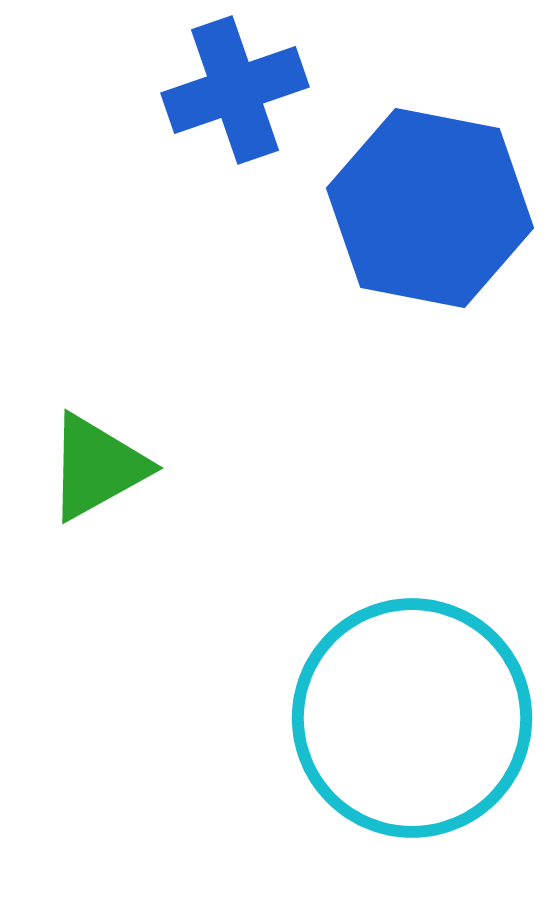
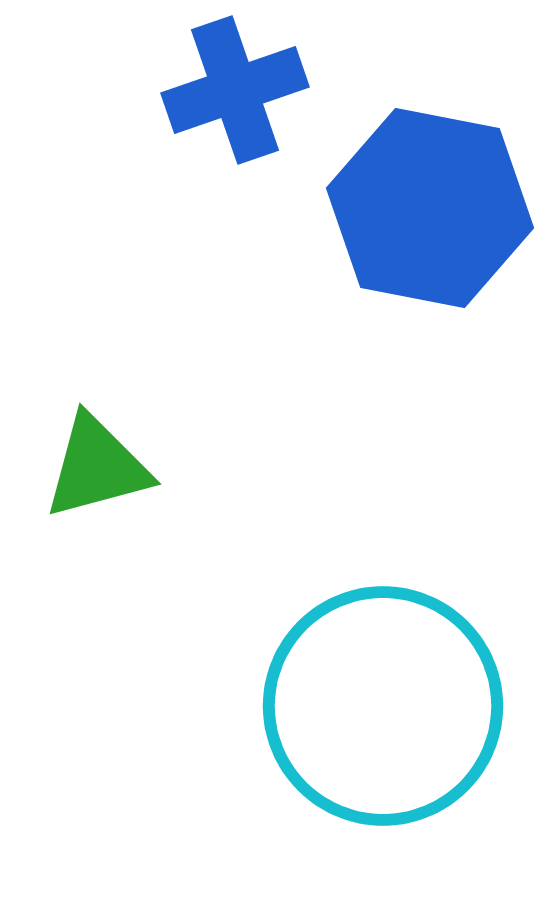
green triangle: rotated 14 degrees clockwise
cyan circle: moved 29 px left, 12 px up
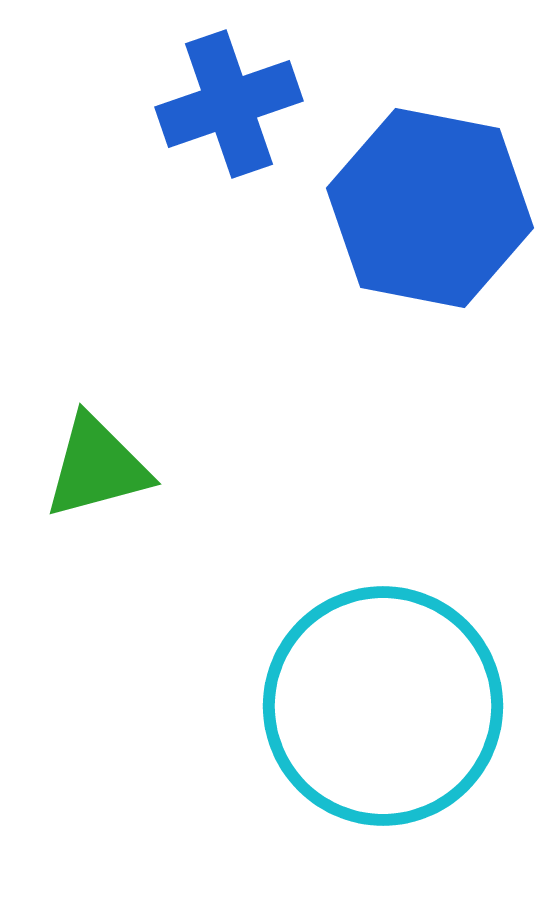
blue cross: moved 6 px left, 14 px down
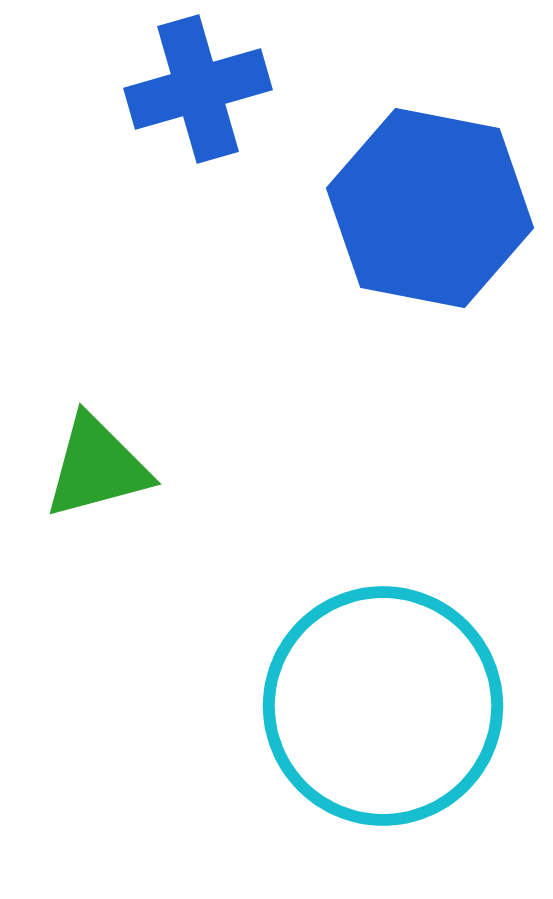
blue cross: moved 31 px left, 15 px up; rotated 3 degrees clockwise
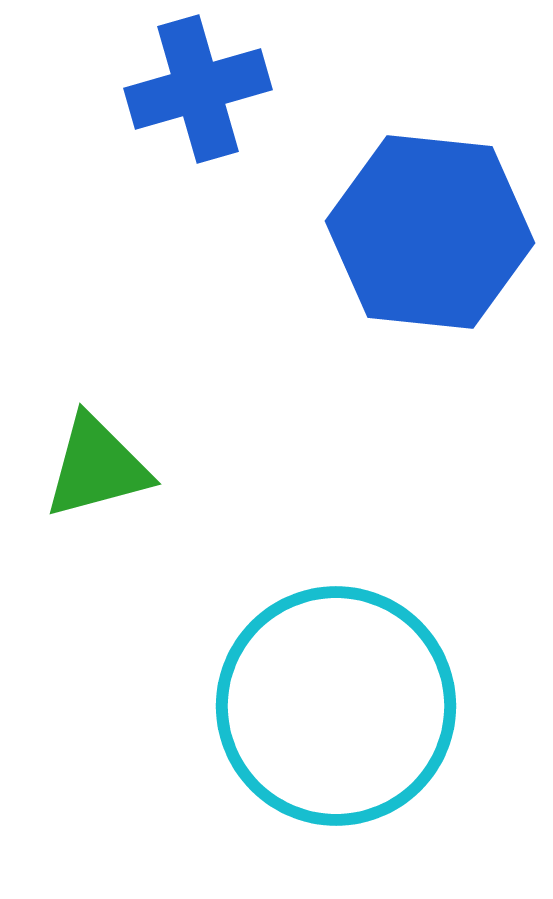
blue hexagon: moved 24 px down; rotated 5 degrees counterclockwise
cyan circle: moved 47 px left
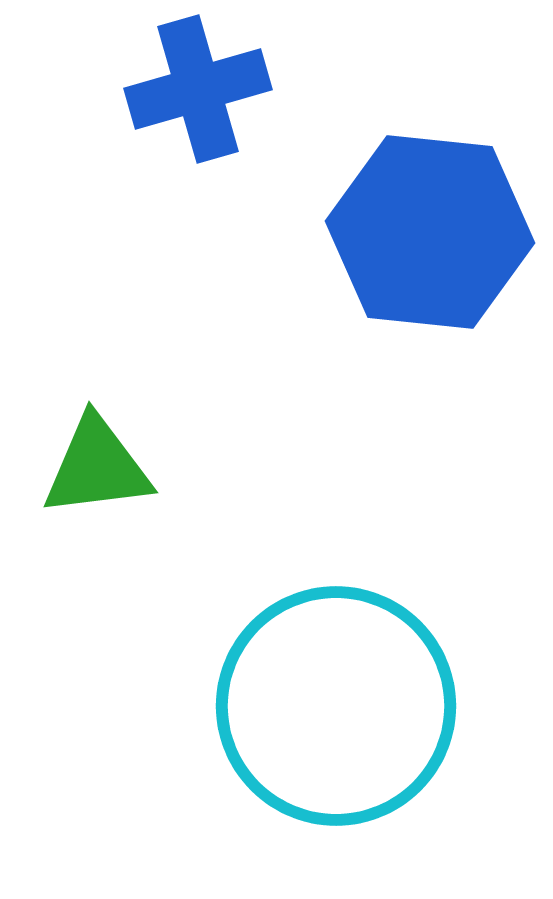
green triangle: rotated 8 degrees clockwise
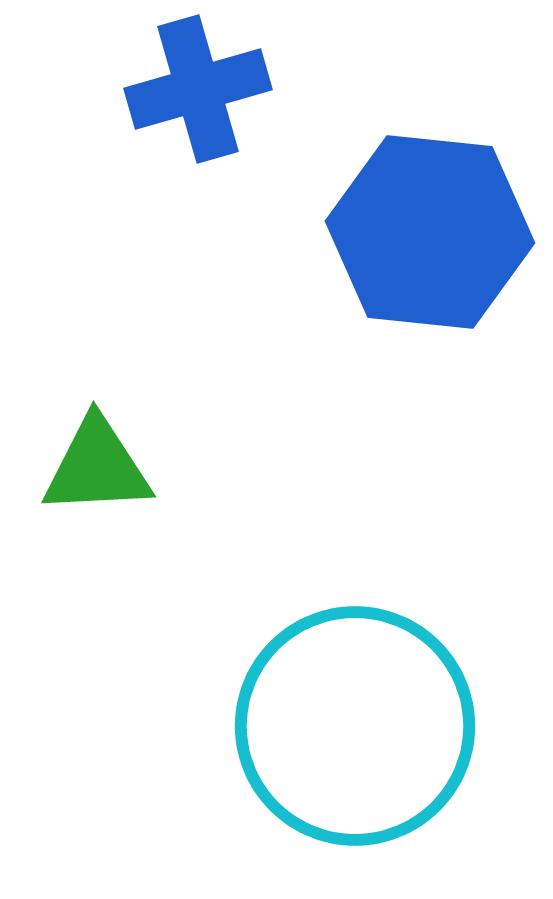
green triangle: rotated 4 degrees clockwise
cyan circle: moved 19 px right, 20 px down
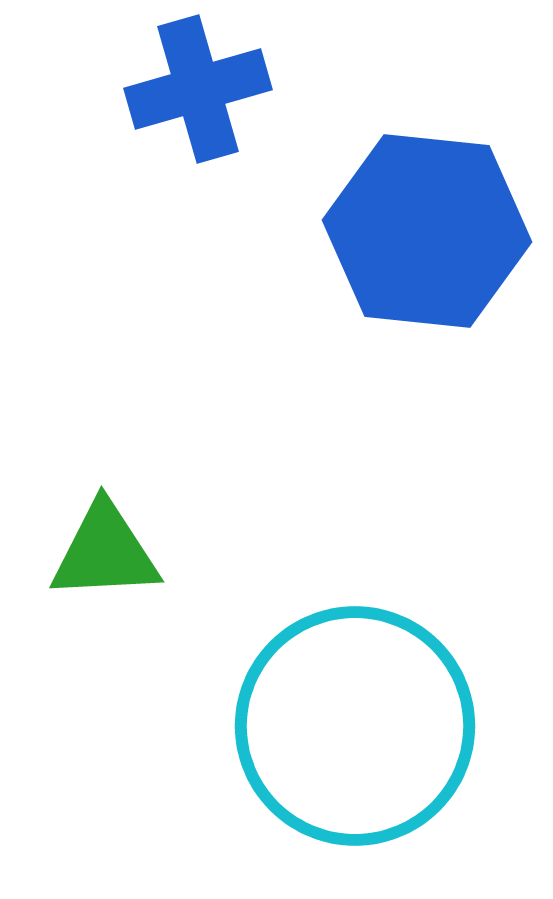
blue hexagon: moved 3 px left, 1 px up
green triangle: moved 8 px right, 85 px down
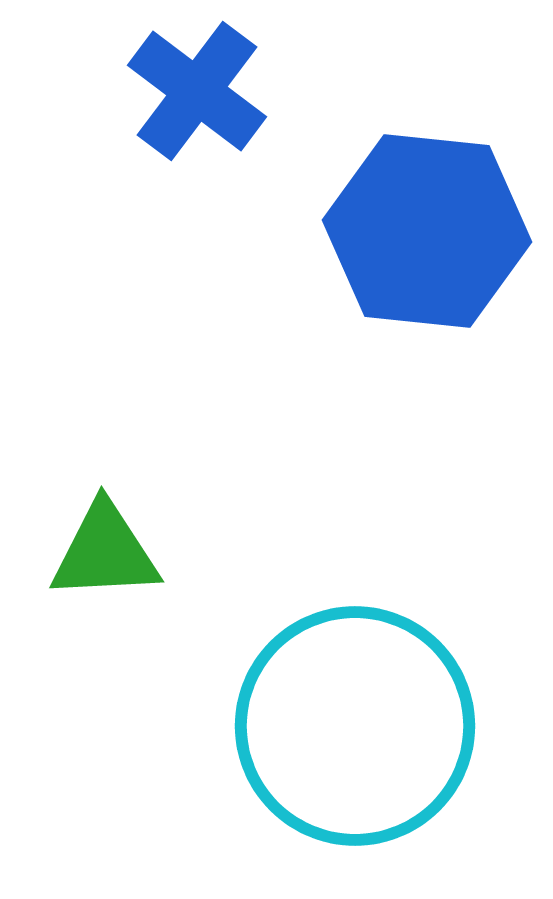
blue cross: moved 1 px left, 2 px down; rotated 37 degrees counterclockwise
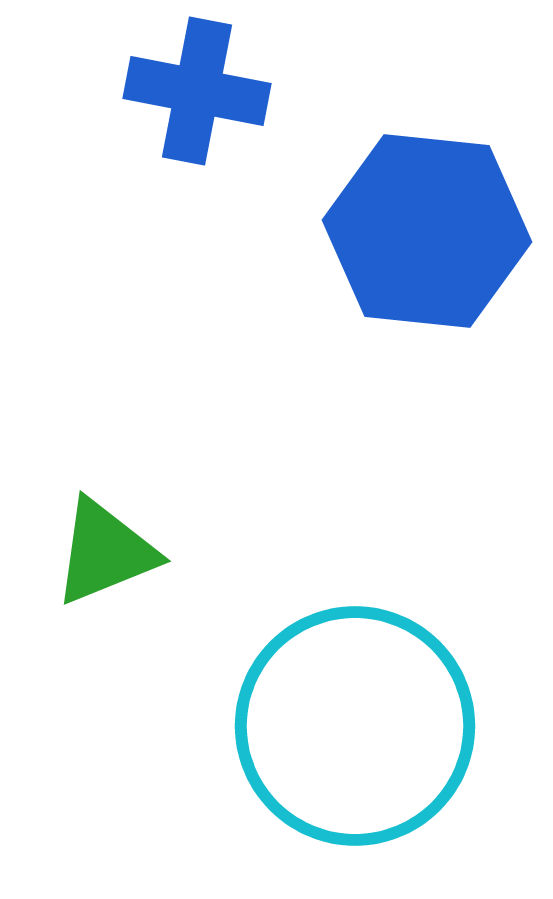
blue cross: rotated 26 degrees counterclockwise
green triangle: rotated 19 degrees counterclockwise
